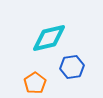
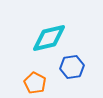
orange pentagon: rotated 10 degrees counterclockwise
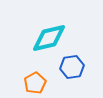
orange pentagon: rotated 15 degrees clockwise
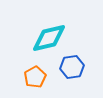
orange pentagon: moved 6 px up
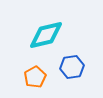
cyan diamond: moved 3 px left, 3 px up
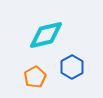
blue hexagon: rotated 20 degrees counterclockwise
